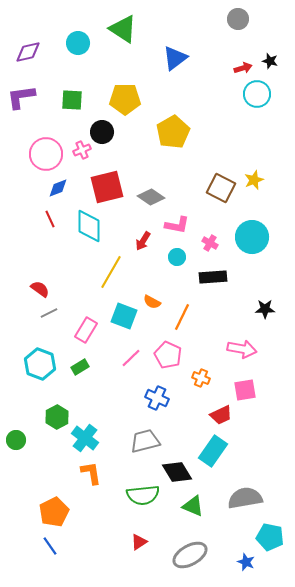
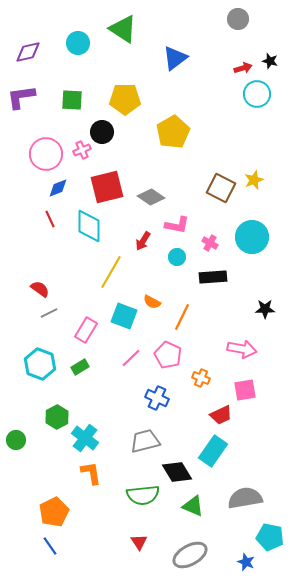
red triangle at (139, 542): rotated 30 degrees counterclockwise
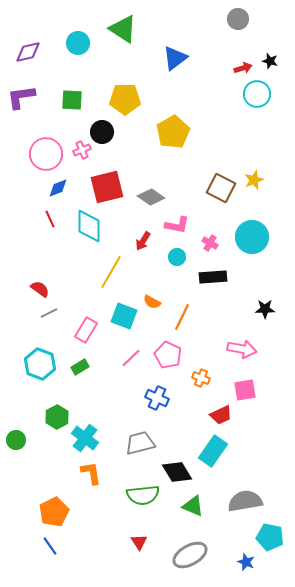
gray trapezoid at (145, 441): moved 5 px left, 2 px down
gray semicircle at (245, 498): moved 3 px down
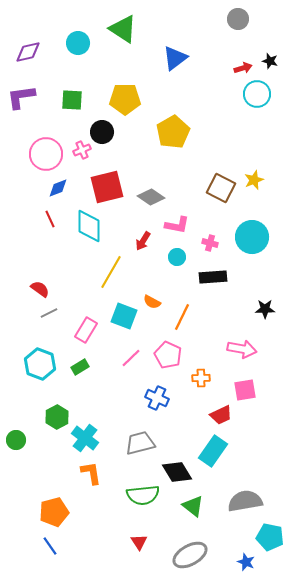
pink cross at (210, 243): rotated 14 degrees counterclockwise
orange cross at (201, 378): rotated 24 degrees counterclockwise
green triangle at (193, 506): rotated 15 degrees clockwise
orange pentagon at (54, 512): rotated 12 degrees clockwise
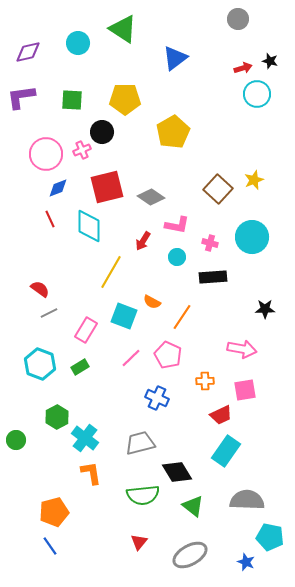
brown square at (221, 188): moved 3 px left, 1 px down; rotated 16 degrees clockwise
orange line at (182, 317): rotated 8 degrees clockwise
orange cross at (201, 378): moved 4 px right, 3 px down
cyan rectangle at (213, 451): moved 13 px right
gray semicircle at (245, 501): moved 2 px right, 1 px up; rotated 12 degrees clockwise
red triangle at (139, 542): rotated 12 degrees clockwise
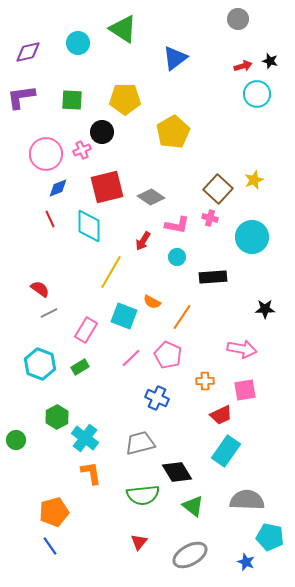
red arrow at (243, 68): moved 2 px up
pink cross at (210, 243): moved 25 px up
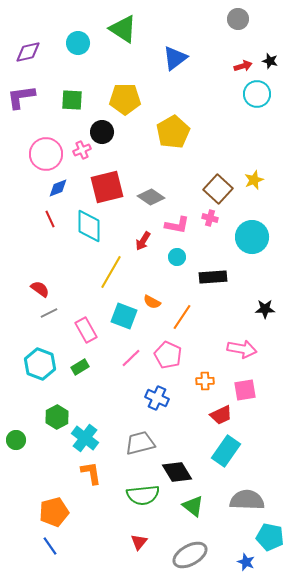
pink rectangle at (86, 330): rotated 60 degrees counterclockwise
